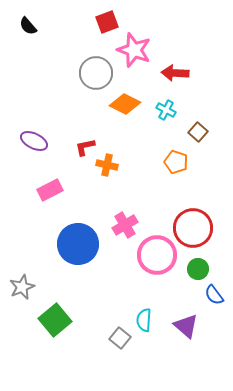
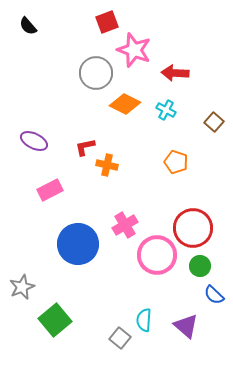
brown square: moved 16 px right, 10 px up
green circle: moved 2 px right, 3 px up
blue semicircle: rotated 10 degrees counterclockwise
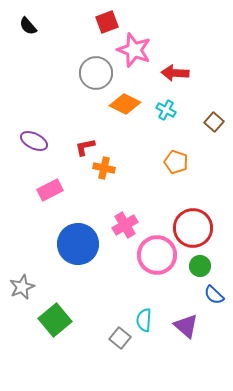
orange cross: moved 3 px left, 3 px down
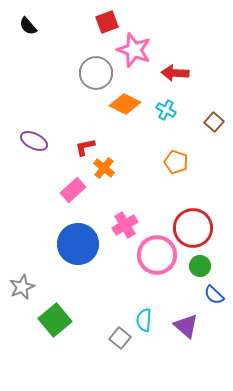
orange cross: rotated 25 degrees clockwise
pink rectangle: moved 23 px right; rotated 15 degrees counterclockwise
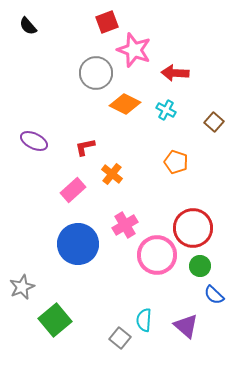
orange cross: moved 8 px right, 6 px down
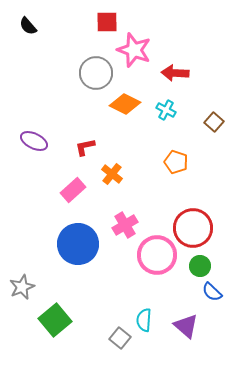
red square: rotated 20 degrees clockwise
blue semicircle: moved 2 px left, 3 px up
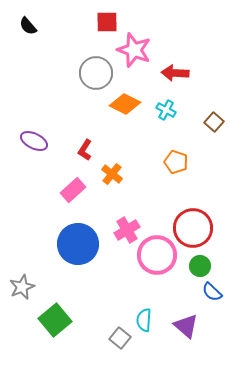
red L-shape: moved 3 px down; rotated 45 degrees counterclockwise
pink cross: moved 2 px right, 5 px down
